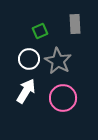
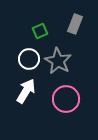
gray rectangle: rotated 24 degrees clockwise
pink circle: moved 3 px right, 1 px down
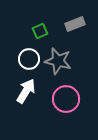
gray rectangle: rotated 48 degrees clockwise
gray star: rotated 16 degrees counterclockwise
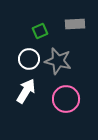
gray rectangle: rotated 18 degrees clockwise
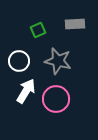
green square: moved 2 px left, 1 px up
white circle: moved 10 px left, 2 px down
pink circle: moved 10 px left
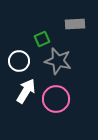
green square: moved 4 px right, 9 px down
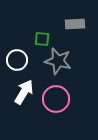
green square: rotated 28 degrees clockwise
white circle: moved 2 px left, 1 px up
white arrow: moved 2 px left, 1 px down
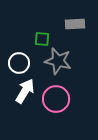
white circle: moved 2 px right, 3 px down
white arrow: moved 1 px right, 1 px up
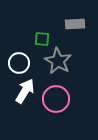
gray star: rotated 16 degrees clockwise
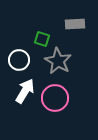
green square: rotated 14 degrees clockwise
white circle: moved 3 px up
pink circle: moved 1 px left, 1 px up
